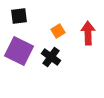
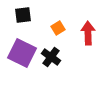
black square: moved 4 px right, 1 px up
orange square: moved 3 px up
purple square: moved 3 px right, 2 px down
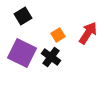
black square: moved 1 px down; rotated 24 degrees counterclockwise
orange square: moved 7 px down
red arrow: rotated 35 degrees clockwise
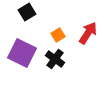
black square: moved 4 px right, 4 px up
black cross: moved 4 px right, 2 px down
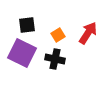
black square: moved 13 px down; rotated 24 degrees clockwise
black cross: rotated 24 degrees counterclockwise
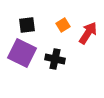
orange square: moved 5 px right, 10 px up
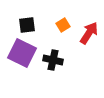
red arrow: moved 1 px right
black cross: moved 2 px left, 1 px down
